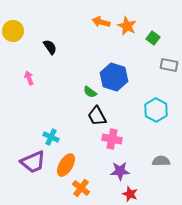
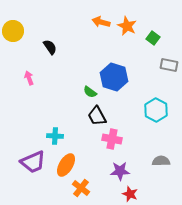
cyan cross: moved 4 px right, 1 px up; rotated 21 degrees counterclockwise
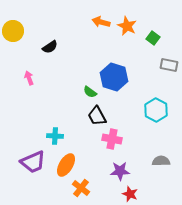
black semicircle: rotated 91 degrees clockwise
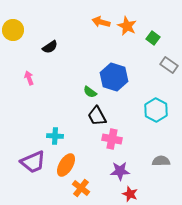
yellow circle: moved 1 px up
gray rectangle: rotated 24 degrees clockwise
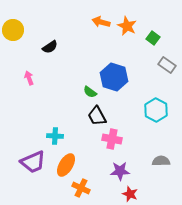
gray rectangle: moved 2 px left
orange cross: rotated 12 degrees counterclockwise
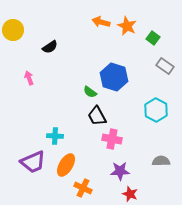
gray rectangle: moved 2 px left, 1 px down
orange cross: moved 2 px right
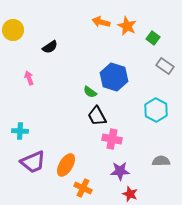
cyan cross: moved 35 px left, 5 px up
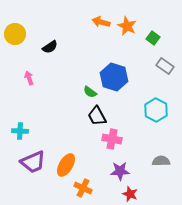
yellow circle: moved 2 px right, 4 px down
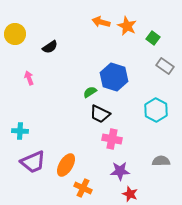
green semicircle: rotated 112 degrees clockwise
black trapezoid: moved 3 px right, 2 px up; rotated 35 degrees counterclockwise
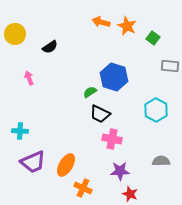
gray rectangle: moved 5 px right; rotated 30 degrees counterclockwise
